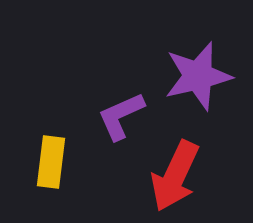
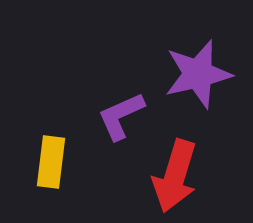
purple star: moved 2 px up
red arrow: rotated 8 degrees counterclockwise
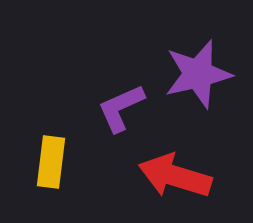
purple L-shape: moved 8 px up
red arrow: rotated 90 degrees clockwise
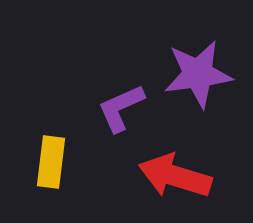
purple star: rotated 6 degrees clockwise
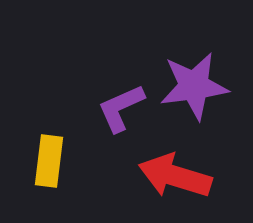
purple star: moved 4 px left, 12 px down
yellow rectangle: moved 2 px left, 1 px up
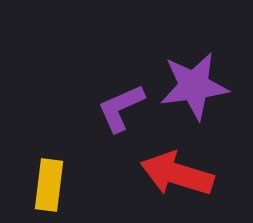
yellow rectangle: moved 24 px down
red arrow: moved 2 px right, 2 px up
